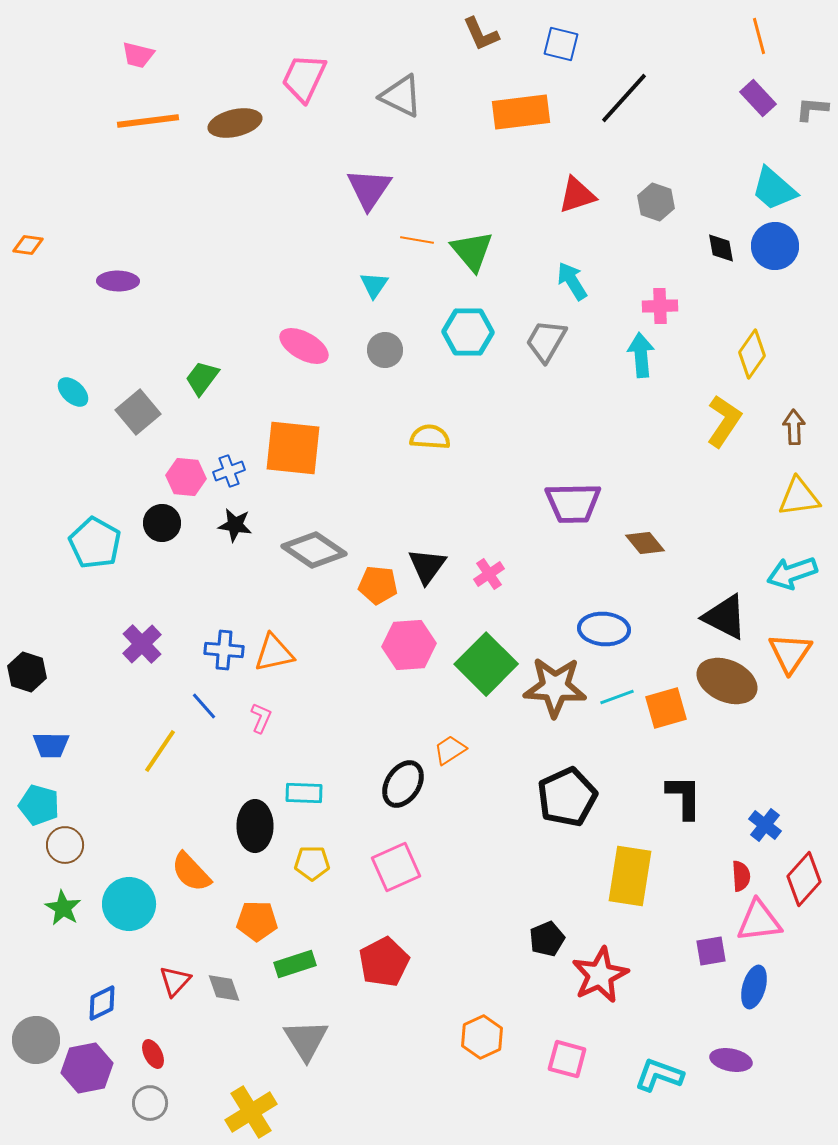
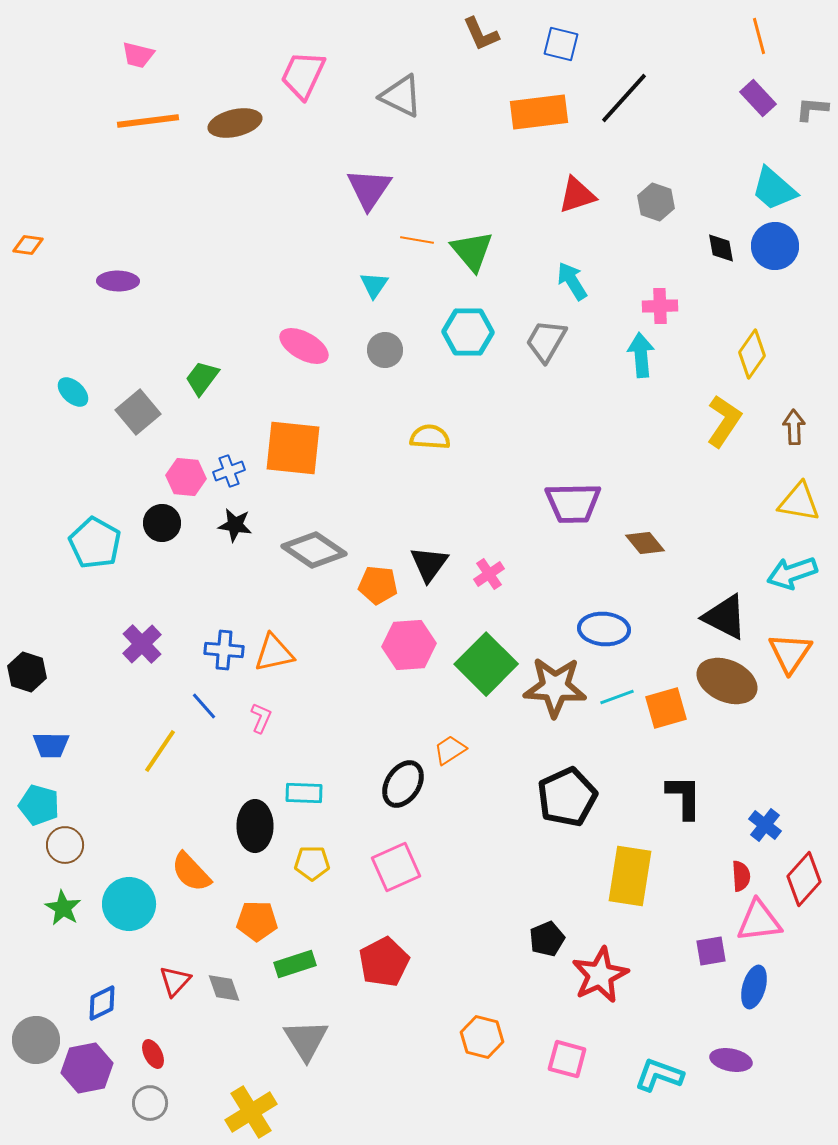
pink trapezoid at (304, 78): moved 1 px left, 3 px up
orange rectangle at (521, 112): moved 18 px right
yellow triangle at (799, 497): moved 5 px down; rotated 18 degrees clockwise
black triangle at (427, 566): moved 2 px right, 2 px up
orange hexagon at (482, 1037): rotated 21 degrees counterclockwise
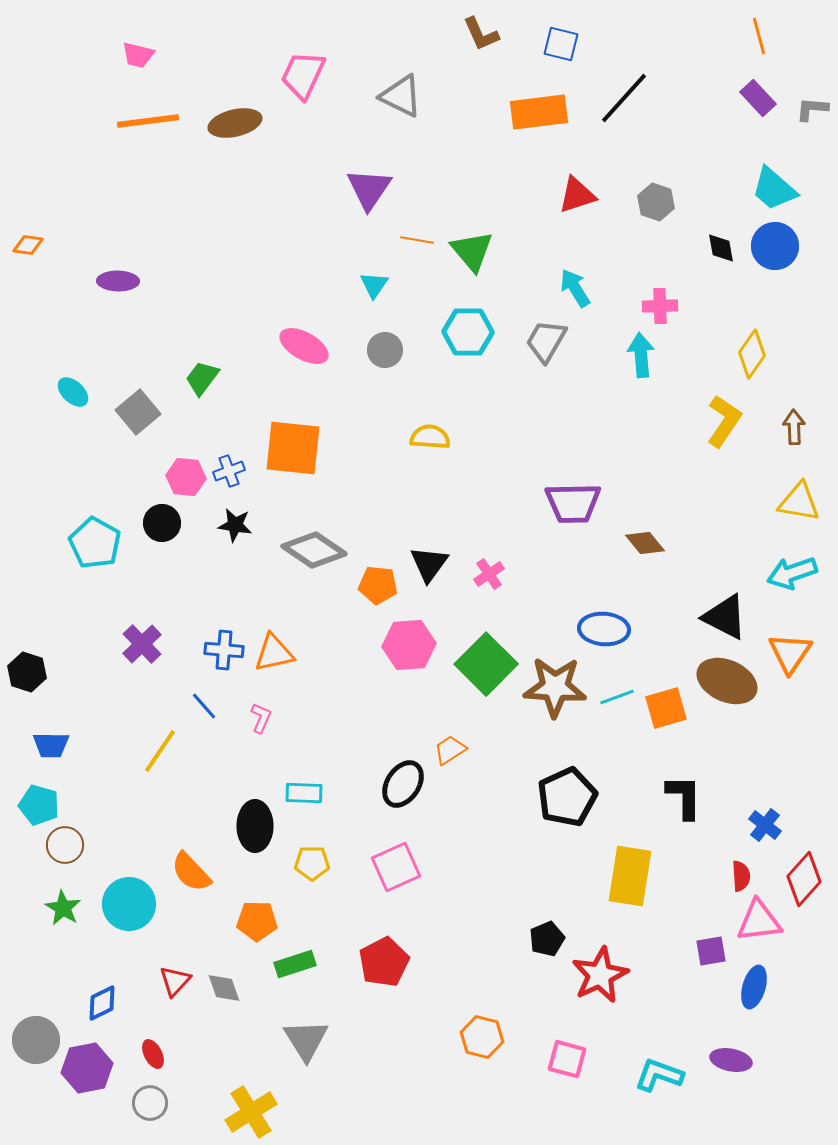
cyan arrow at (572, 281): moved 3 px right, 7 px down
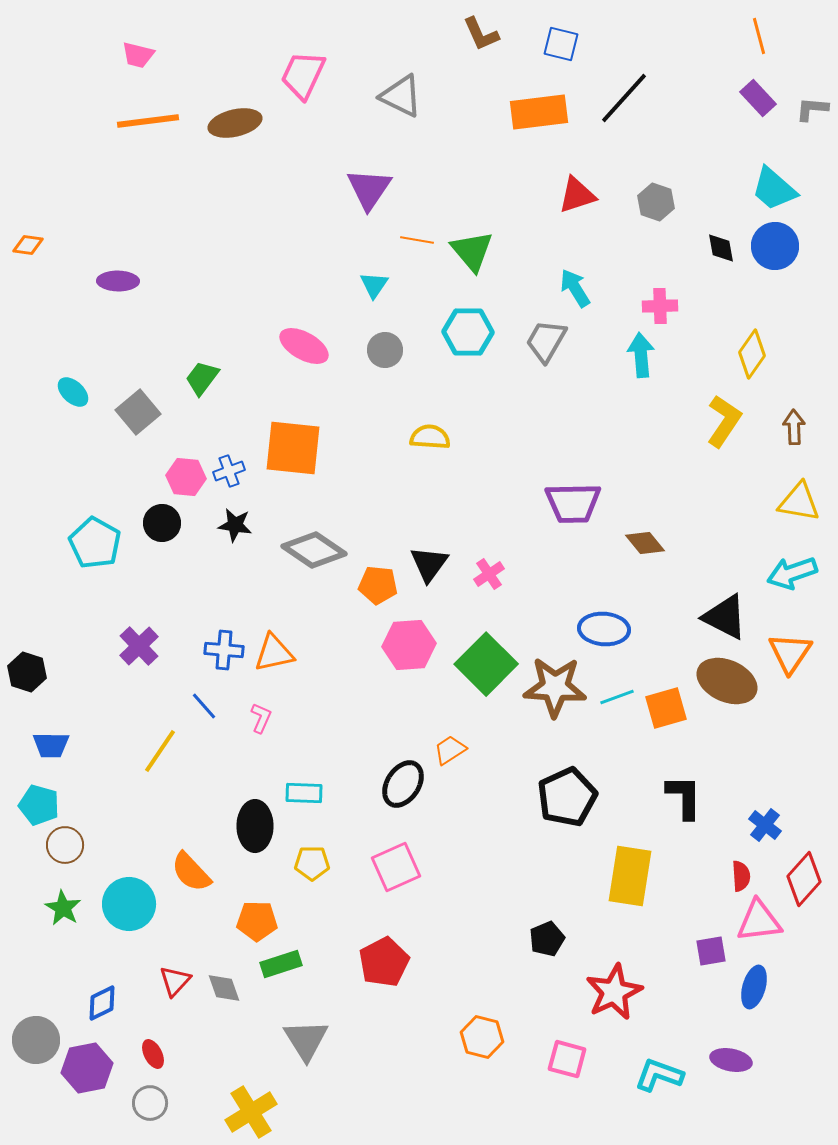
purple cross at (142, 644): moved 3 px left, 2 px down
green rectangle at (295, 964): moved 14 px left
red star at (600, 975): moved 14 px right, 17 px down
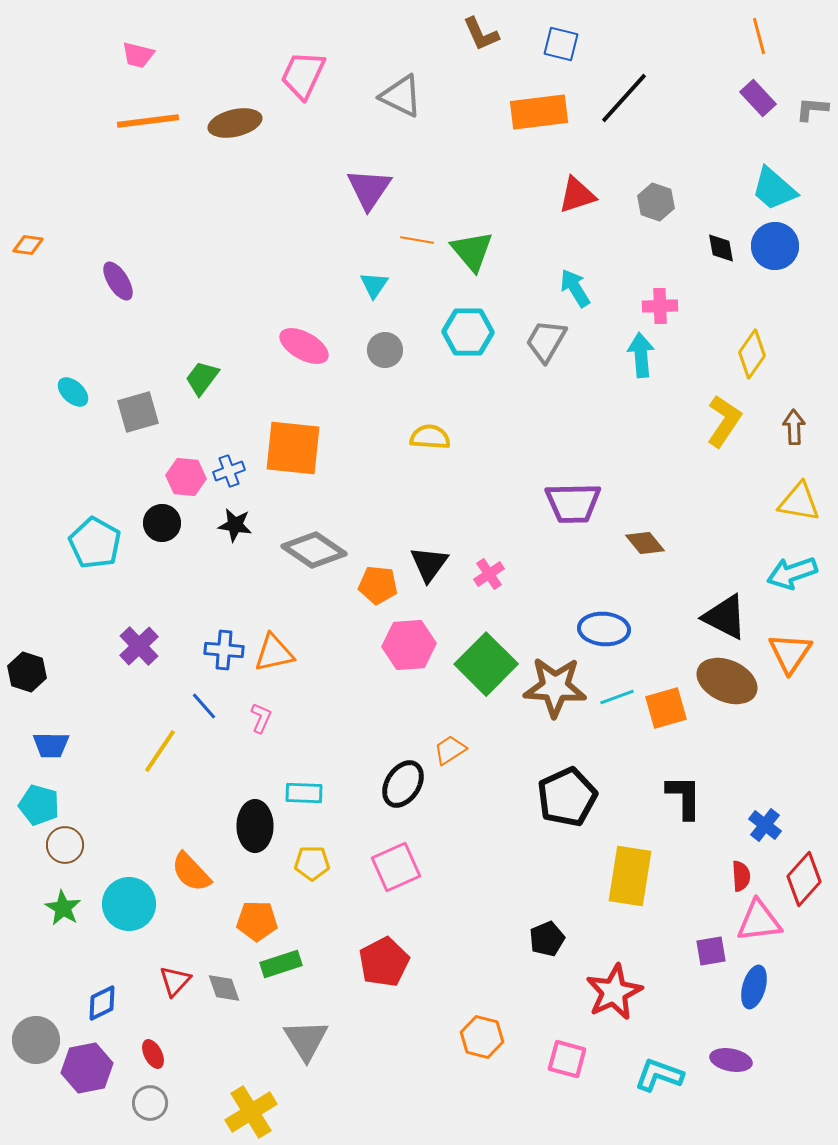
purple ellipse at (118, 281): rotated 57 degrees clockwise
gray square at (138, 412): rotated 24 degrees clockwise
